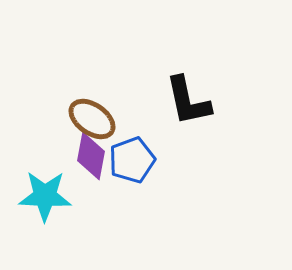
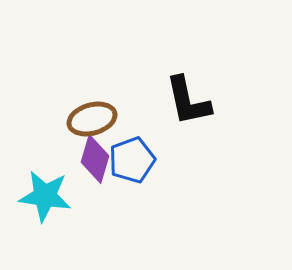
brown ellipse: rotated 51 degrees counterclockwise
purple diamond: moved 4 px right, 3 px down; rotated 6 degrees clockwise
cyan star: rotated 6 degrees clockwise
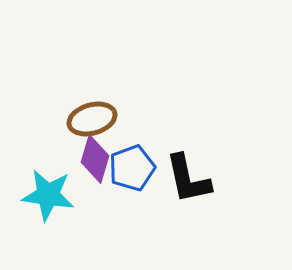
black L-shape: moved 78 px down
blue pentagon: moved 8 px down
cyan star: moved 3 px right, 1 px up
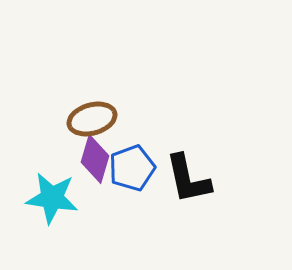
cyan star: moved 4 px right, 3 px down
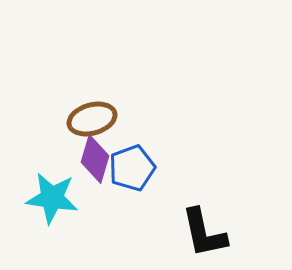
black L-shape: moved 16 px right, 54 px down
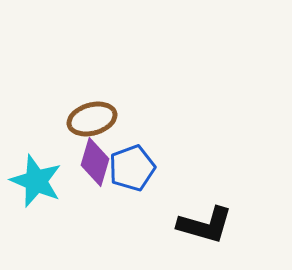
purple diamond: moved 3 px down
cyan star: moved 16 px left, 17 px up; rotated 14 degrees clockwise
black L-shape: moved 1 px right, 8 px up; rotated 62 degrees counterclockwise
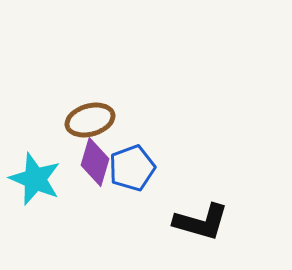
brown ellipse: moved 2 px left, 1 px down
cyan star: moved 1 px left, 2 px up
black L-shape: moved 4 px left, 3 px up
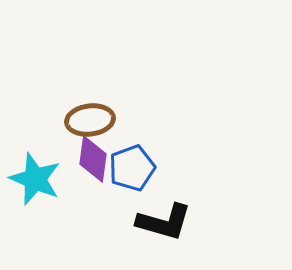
brown ellipse: rotated 9 degrees clockwise
purple diamond: moved 2 px left, 3 px up; rotated 9 degrees counterclockwise
black L-shape: moved 37 px left
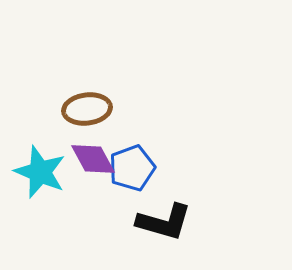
brown ellipse: moved 3 px left, 11 px up
purple diamond: rotated 36 degrees counterclockwise
cyan star: moved 5 px right, 7 px up
